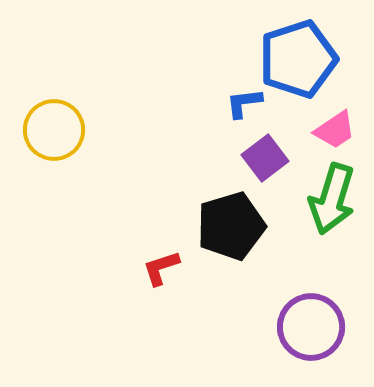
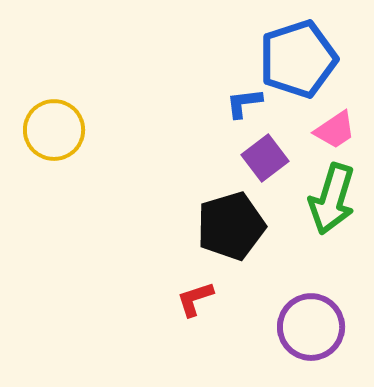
red L-shape: moved 34 px right, 31 px down
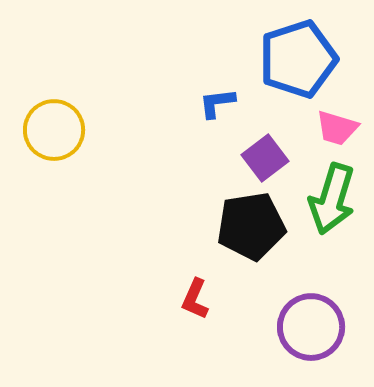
blue L-shape: moved 27 px left
pink trapezoid: moved 2 px right, 2 px up; rotated 51 degrees clockwise
black pentagon: moved 20 px right; rotated 8 degrees clockwise
red L-shape: rotated 48 degrees counterclockwise
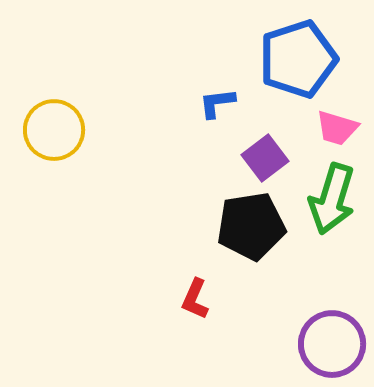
purple circle: moved 21 px right, 17 px down
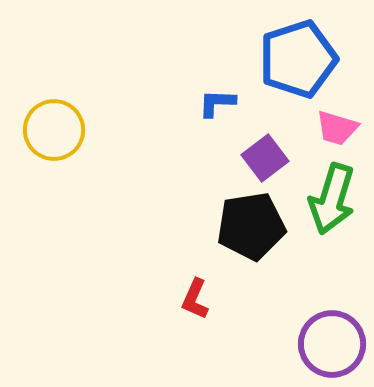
blue L-shape: rotated 9 degrees clockwise
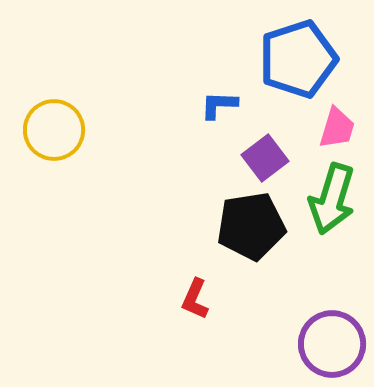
blue L-shape: moved 2 px right, 2 px down
pink trapezoid: rotated 90 degrees counterclockwise
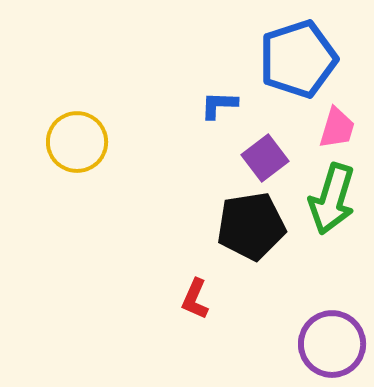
yellow circle: moved 23 px right, 12 px down
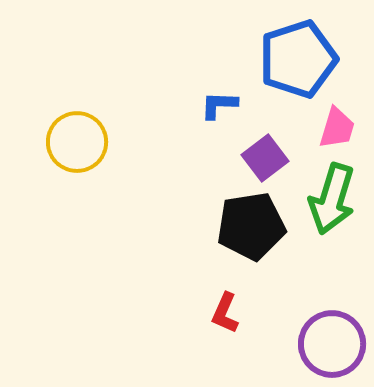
red L-shape: moved 30 px right, 14 px down
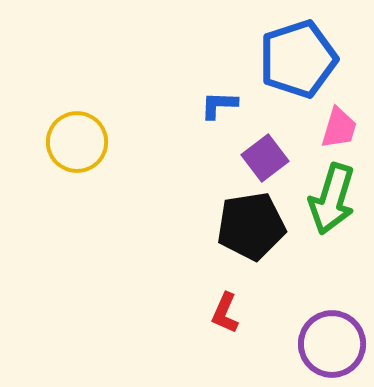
pink trapezoid: moved 2 px right
